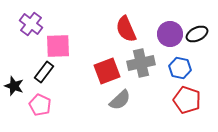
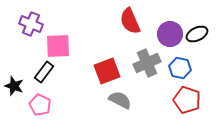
purple cross: rotated 15 degrees counterclockwise
red semicircle: moved 4 px right, 8 px up
gray cross: moved 6 px right; rotated 12 degrees counterclockwise
gray semicircle: rotated 110 degrees counterclockwise
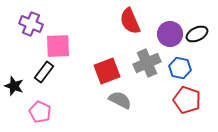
pink pentagon: moved 7 px down
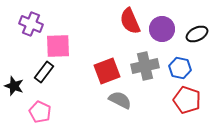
purple circle: moved 8 px left, 5 px up
gray cross: moved 2 px left, 3 px down; rotated 12 degrees clockwise
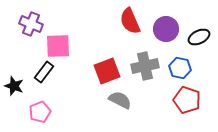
purple circle: moved 4 px right
black ellipse: moved 2 px right, 3 px down
pink pentagon: rotated 25 degrees clockwise
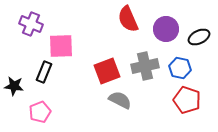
red semicircle: moved 2 px left, 2 px up
pink square: moved 3 px right
black rectangle: rotated 15 degrees counterclockwise
black star: rotated 12 degrees counterclockwise
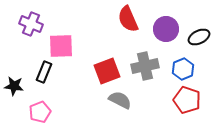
blue hexagon: moved 3 px right, 1 px down; rotated 25 degrees clockwise
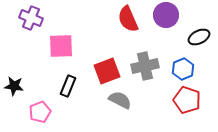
purple cross: moved 6 px up
purple circle: moved 14 px up
black rectangle: moved 24 px right, 14 px down
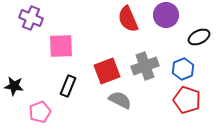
gray cross: rotated 8 degrees counterclockwise
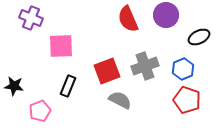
pink pentagon: moved 1 px up
